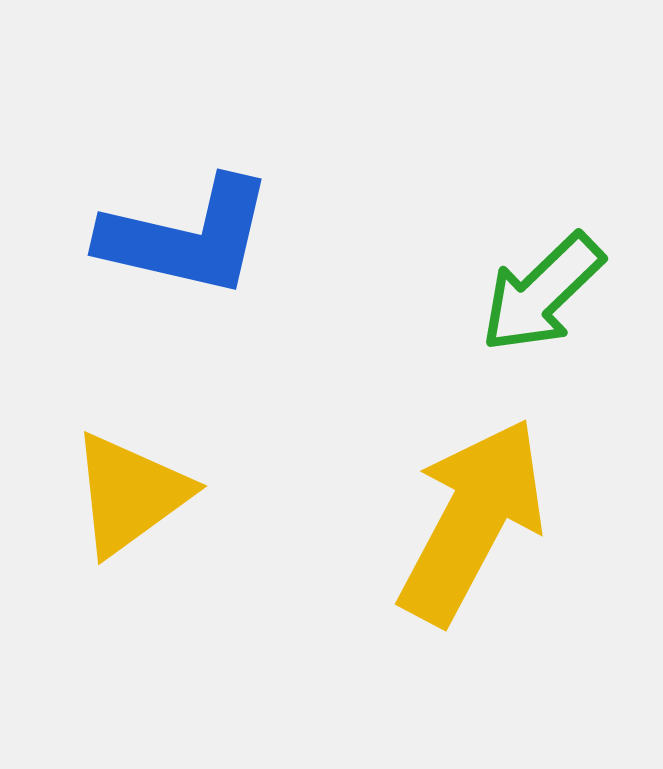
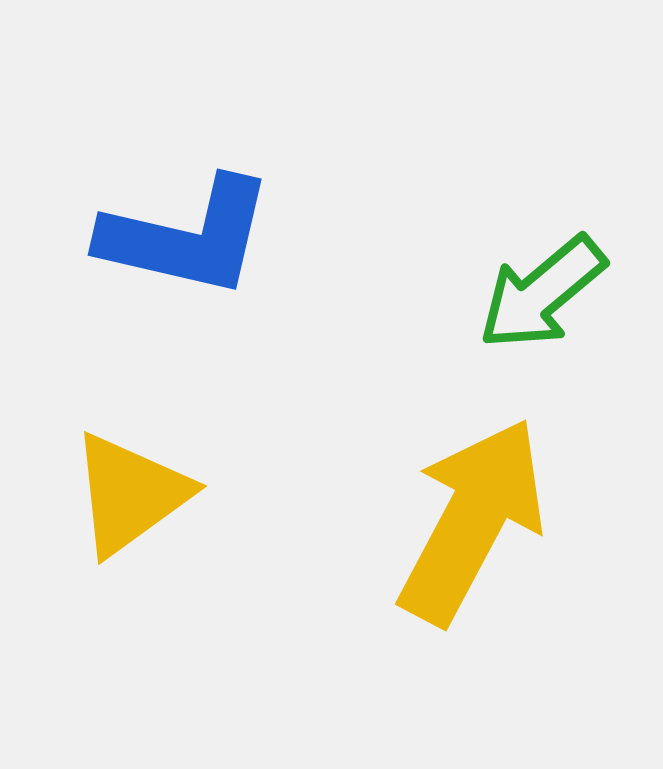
green arrow: rotated 4 degrees clockwise
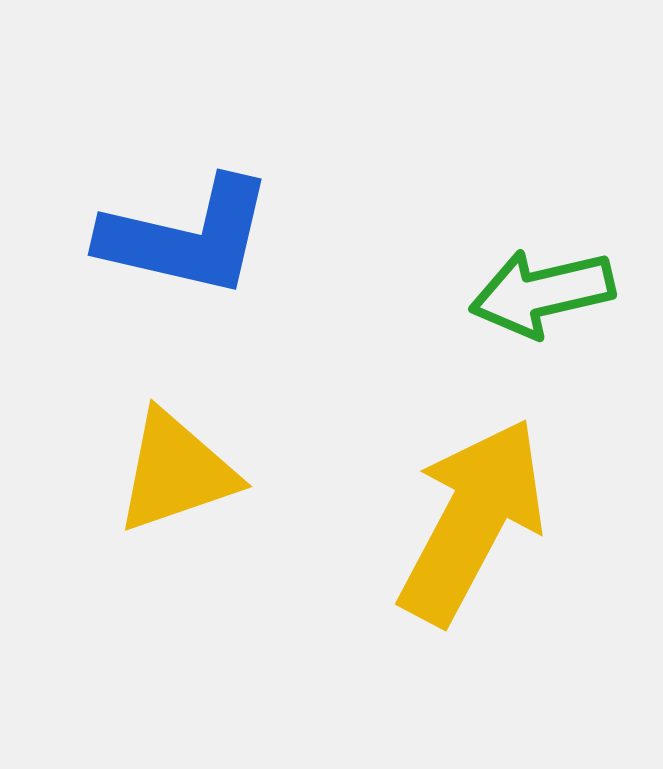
green arrow: rotated 27 degrees clockwise
yellow triangle: moved 46 px right, 22 px up; rotated 17 degrees clockwise
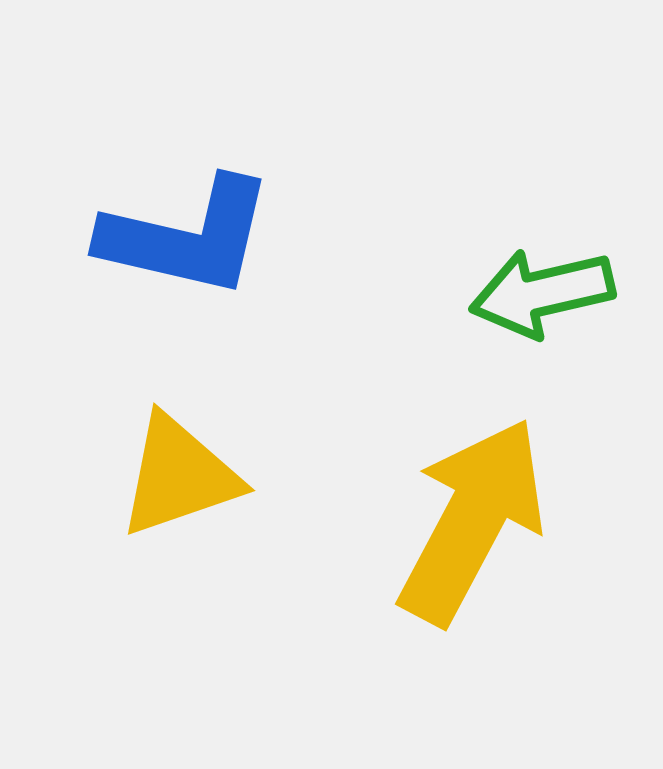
yellow triangle: moved 3 px right, 4 px down
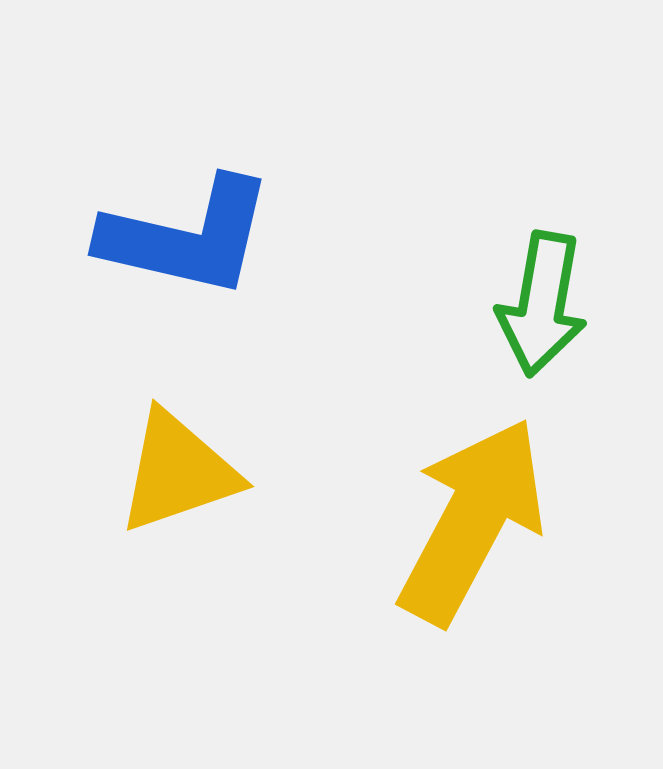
green arrow: moved 11 px down; rotated 67 degrees counterclockwise
yellow triangle: moved 1 px left, 4 px up
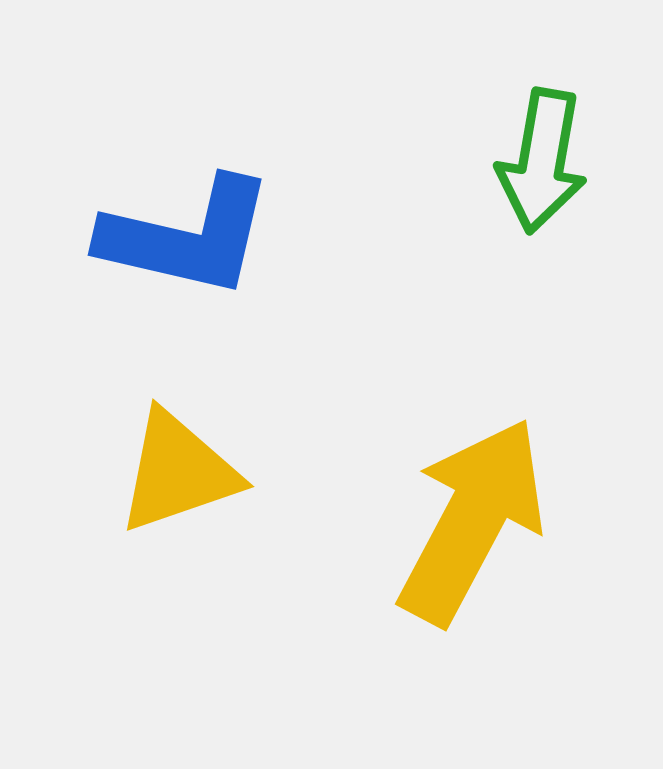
green arrow: moved 143 px up
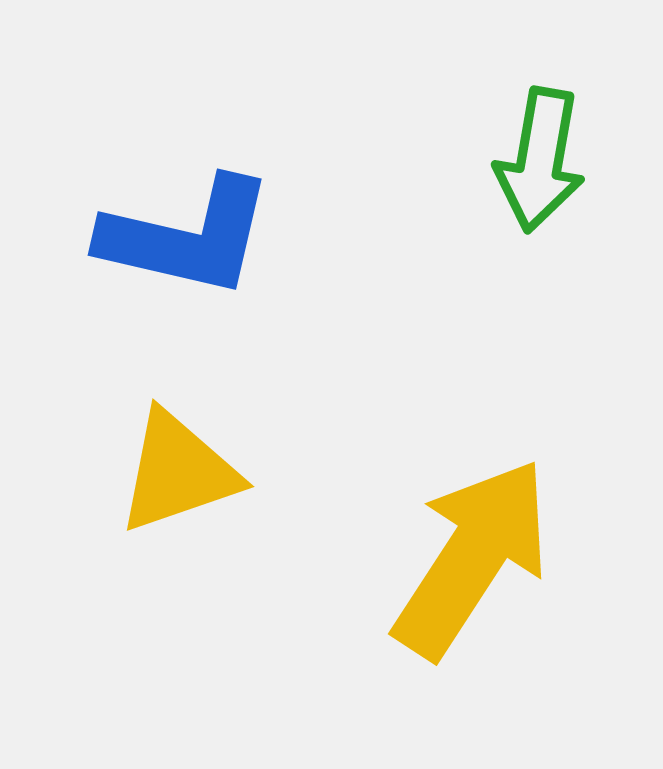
green arrow: moved 2 px left, 1 px up
yellow arrow: moved 37 px down; rotated 5 degrees clockwise
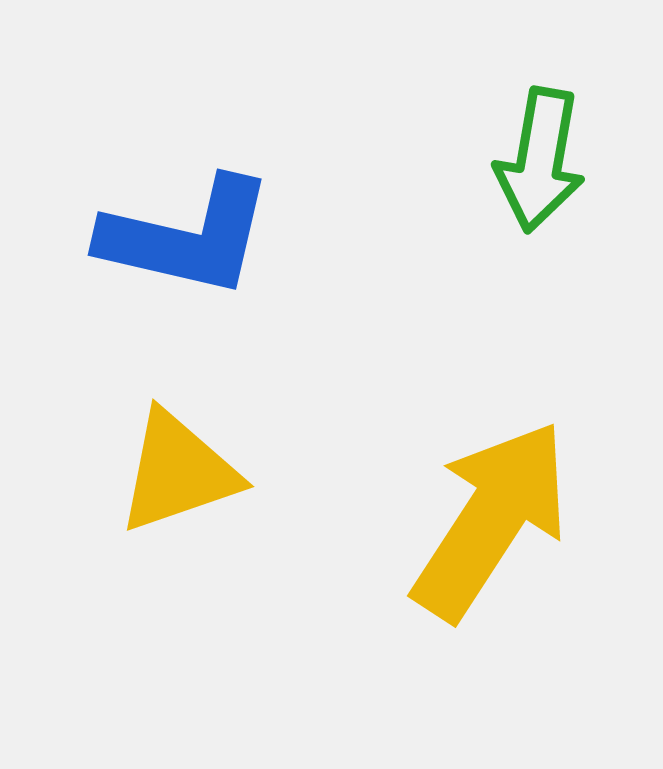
yellow arrow: moved 19 px right, 38 px up
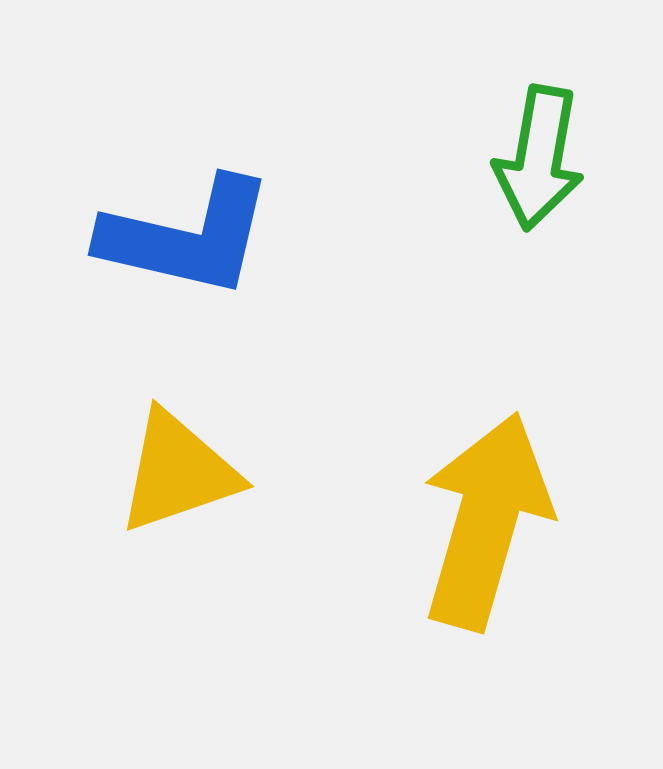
green arrow: moved 1 px left, 2 px up
yellow arrow: moved 5 px left, 1 px down; rotated 17 degrees counterclockwise
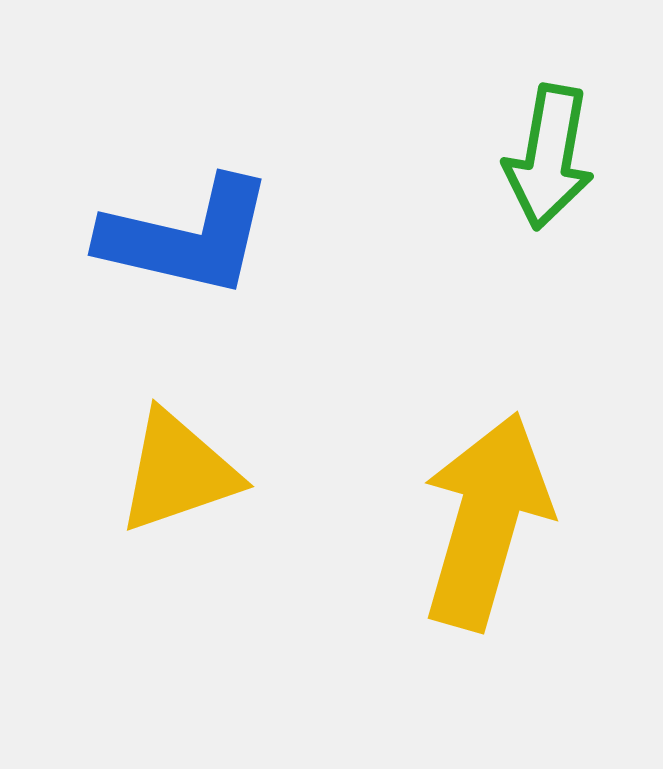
green arrow: moved 10 px right, 1 px up
